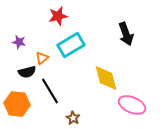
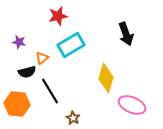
yellow diamond: rotated 32 degrees clockwise
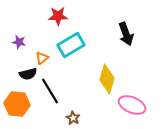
red star: rotated 12 degrees clockwise
black semicircle: moved 1 px right, 2 px down
yellow diamond: moved 1 px right, 1 px down
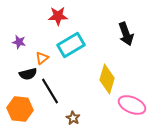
orange hexagon: moved 3 px right, 5 px down
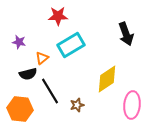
yellow diamond: rotated 40 degrees clockwise
pink ellipse: rotated 72 degrees clockwise
brown star: moved 4 px right, 13 px up; rotated 24 degrees clockwise
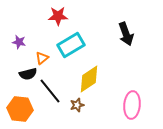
yellow diamond: moved 18 px left
black line: rotated 8 degrees counterclockwise
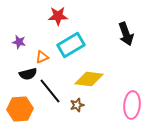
orange triangle: moved 1 px up; rotated 16 degrees clockwise
yellow diamond: rotated 40 degrees clockwise
orange hexagon: rotated 10 degrees counterclockwise
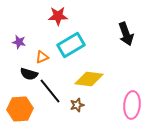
black semicircle: moved 1 px right; rotated 30 degrees clockwise
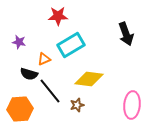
orange triangle: moved 2 px right, 2 px down
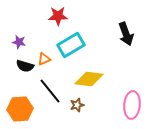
black semicircle: moved 4 px left, 8 px up
